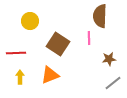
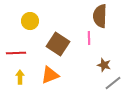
brown star: moved 5 px left, 6 px down; rotated 24 degrees clockwise
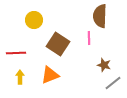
yellow circle: moved 4 px right, 1 px up
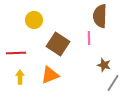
gray line: rotated 18 degrees counterclockwise
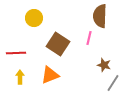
yellow circle: moved 2 px up
pink line: rotated 16 degrees clockwise
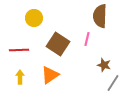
pink line: moved 2 px left, 1 px down
red line: moved 3 px right, 3 px up
orange triangle: rotated 12 degrees counterclockwise
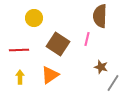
brown star: moved 3 px left, 2 px down
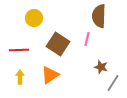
brown semicircle: moved 1 px left
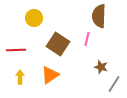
red line: moved 3 px left
gray line: moved 1 px right, 1 px down
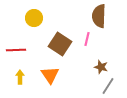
brown square: moved 2 px right
orange triangle: rotated 30 degrees counterclockwise
gray line: moved 6 px left, 2 px down
